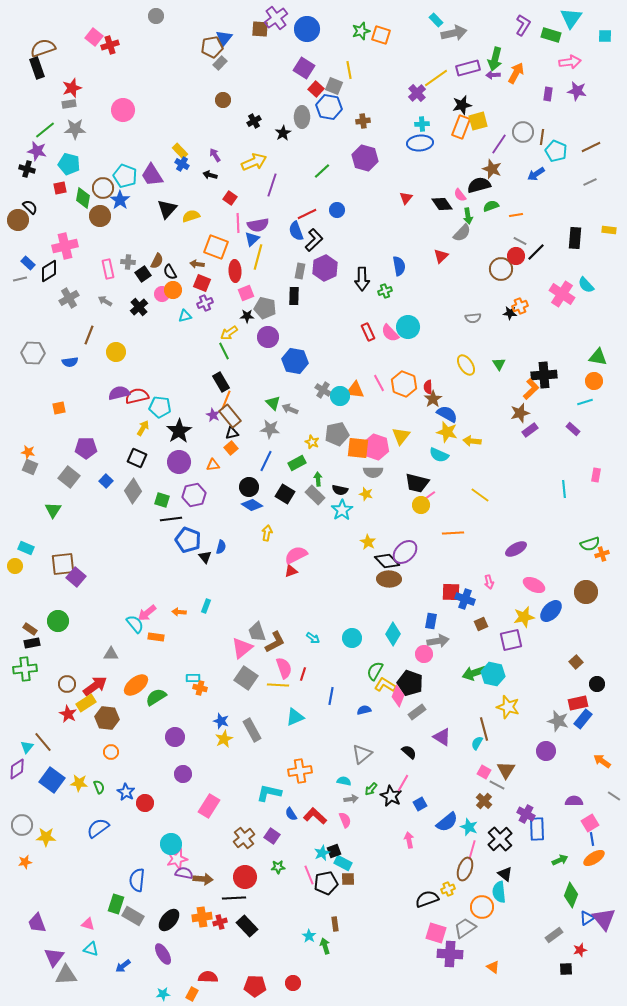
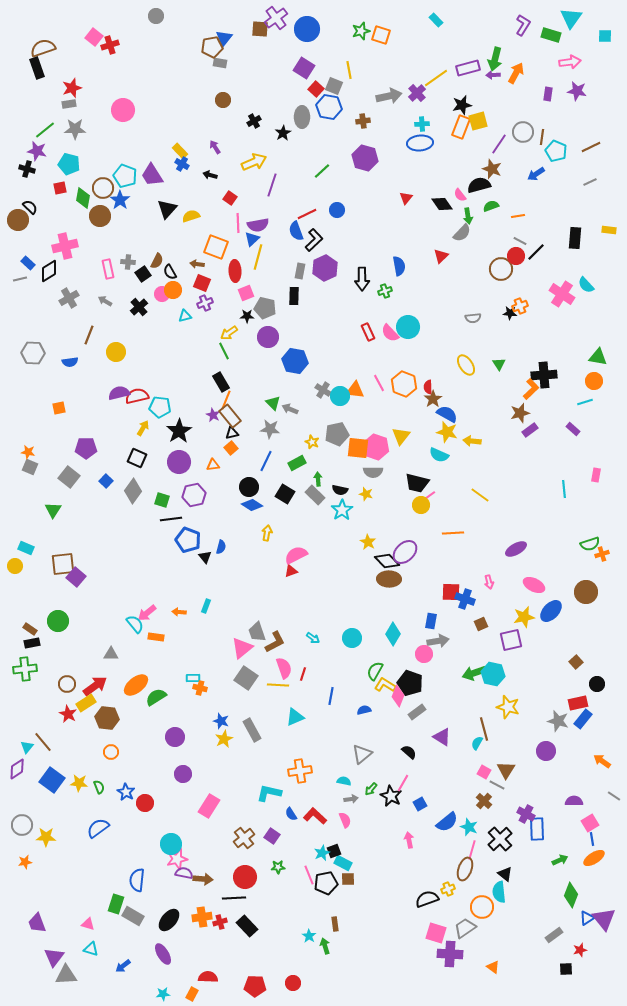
gray arrow at (454, 33): moved 65 px left, 63 px down
gray rectangle at (220, 63): rotated 56 degrees clockwise
purple arrow at (215, 155): moved 8 px up
orange line at (516, 215): moved 2 px right, 1 px down
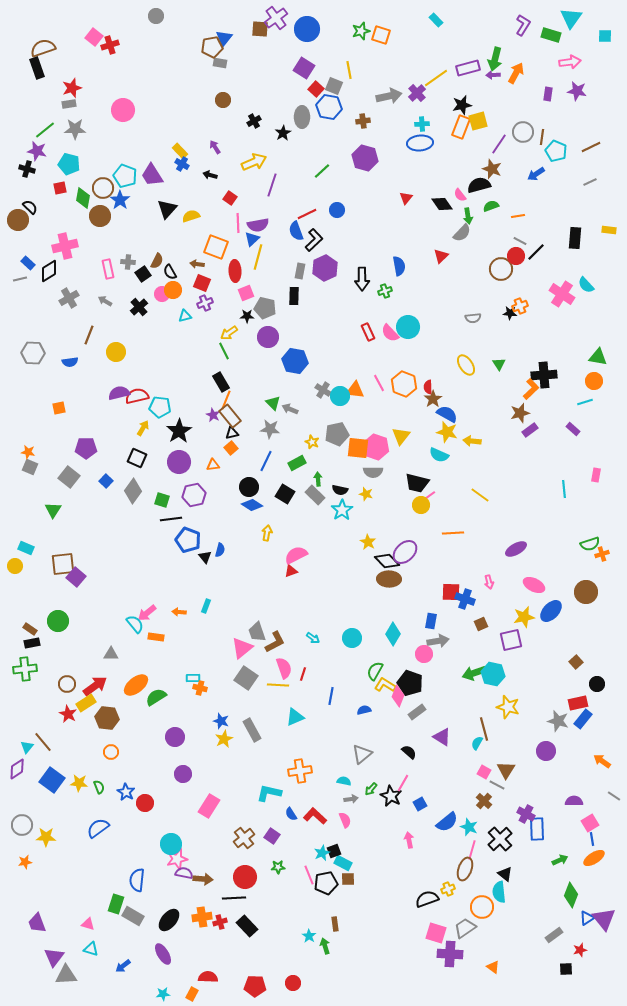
blue semicircle at (221, 547): moved 1 px left, 3 px down
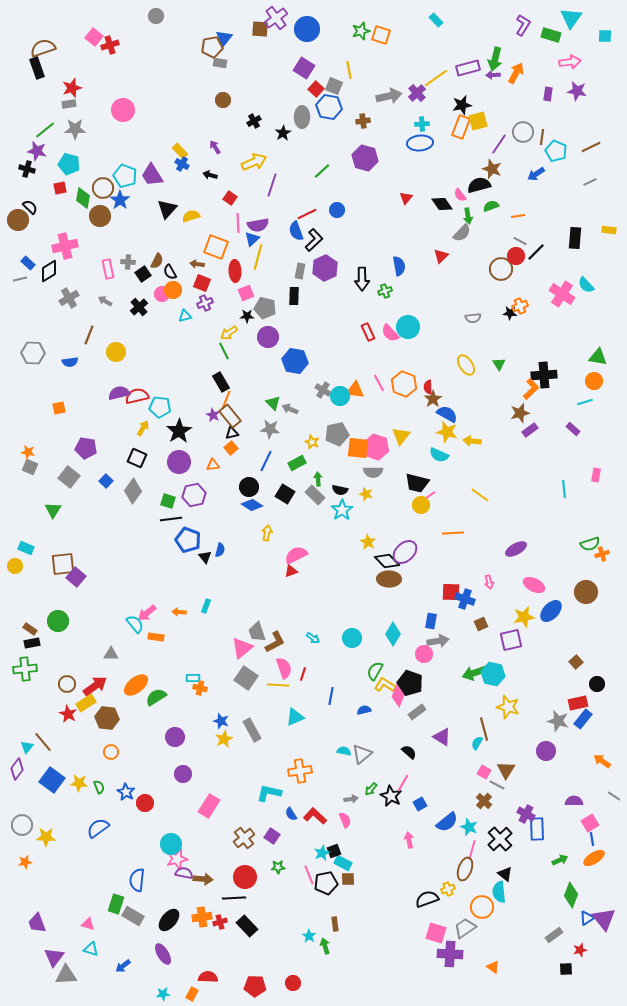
purple pentagon at (86, 448): rotated 10 degrees clockwise
green square at (162, 500): moved 6 px right, 1 px down
purple diamond at (17, 769): rotated 20 degrees counterclockwise
cyan semicircle at (344, 781): moved 30 px up
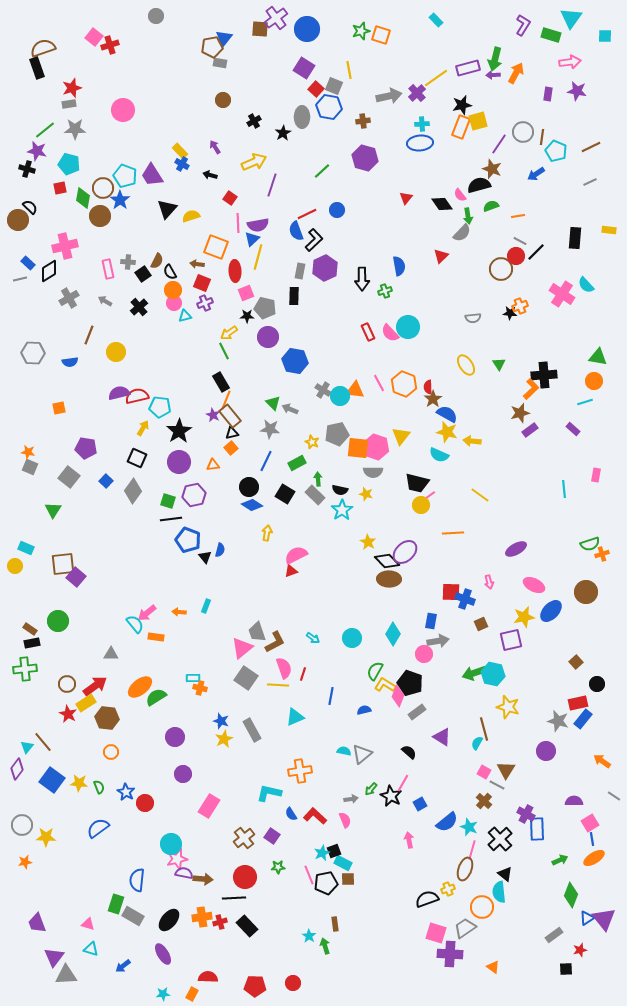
pink circle at (162, 294): moved 12 px right, 9 px down
orange ellipse at (136, 685): moved 4 px right, 2 px down
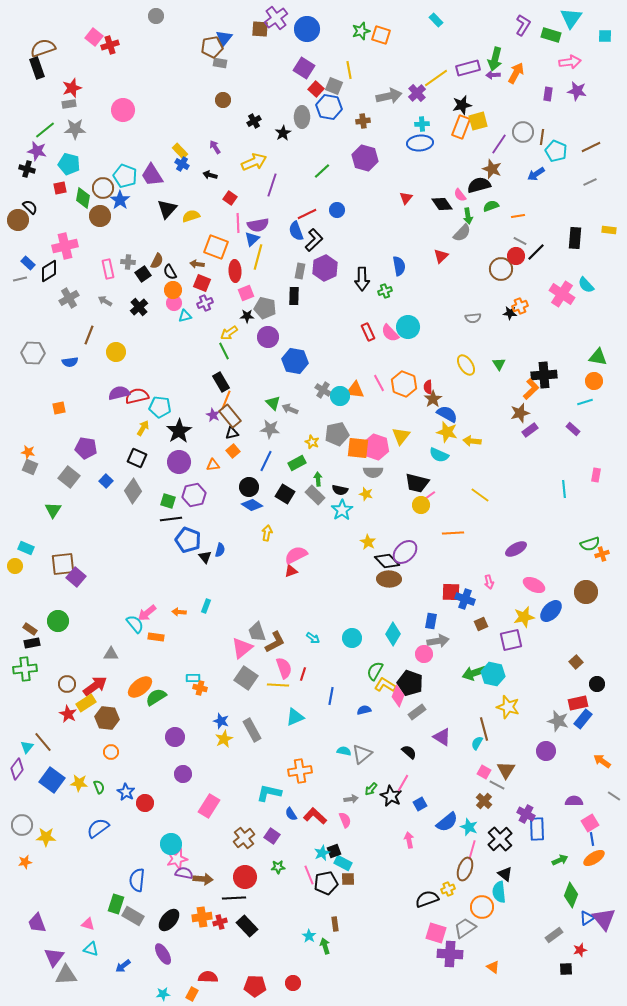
orange square at (231, 448): moved 2 px right, 3 px down
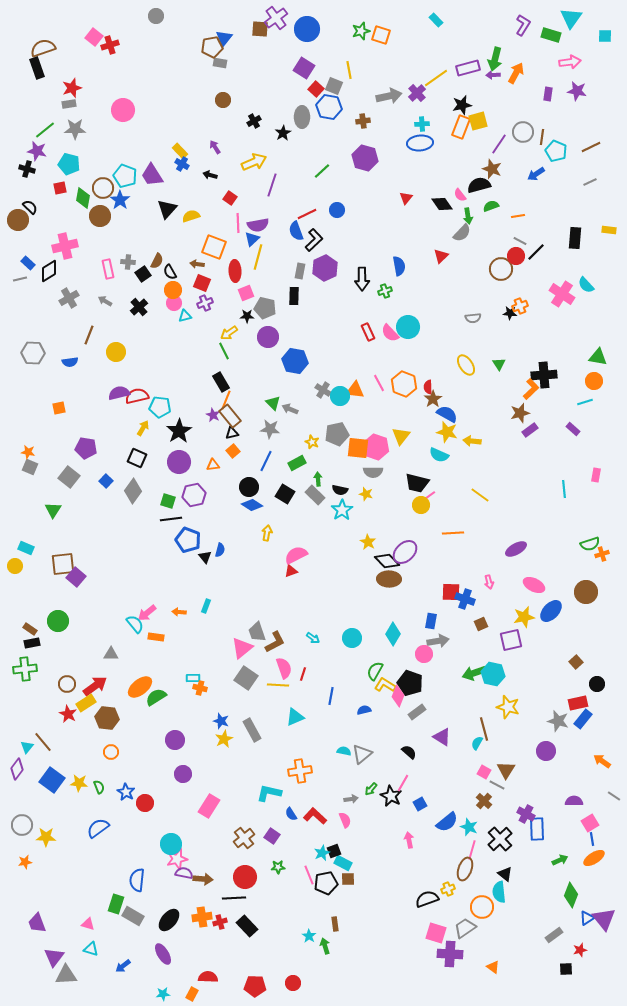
orange square at (216, 247): moved 2 px left
purple circle at (175, 737): moved 3 px down
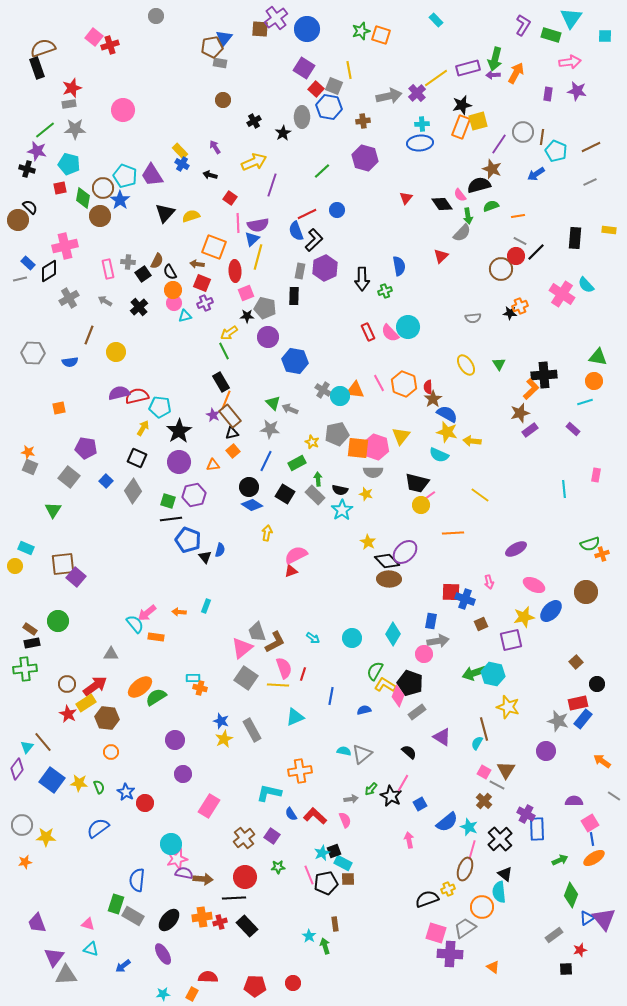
black triangle at (167, 209): moved 2 px left, 4 px down
